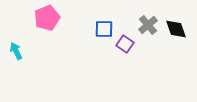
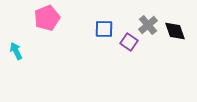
black diamond: moved 1 px left, 2 px down
purple square: moved 4 px right, 2 px up
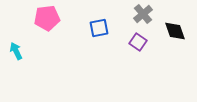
pink pentagon: rotated 15 degrees clockwise
gray cross: moved 5 px left, 11 px up
blue square: moved 5 px left, 1 px up; rotated 12 degrees counterclockwise
purple square: moved 9 px right
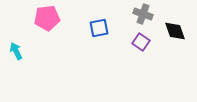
gray cross: rotated 30 degrees counterclockwise
purple square: moved 3 px right
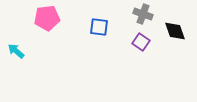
blue square: moved 1 px up; rotated 18 degrees clockwise
cyan arrow: rotated 24 degrees counterclockwise
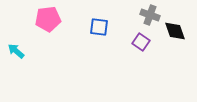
gray cross: moved 7 px right, 1 px down
pink pentagon: moved 1 px right, 1 px down
